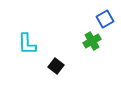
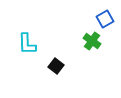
green cross: rotated 24 degrees counterclockwise
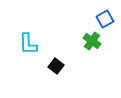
cyan L-shape: moved 1 px right
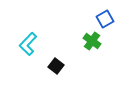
cyan L-shape: rotated 45 degrees clockwise
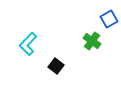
blue square: moved 4 px right
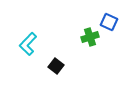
blue square: moved 3 px down; rotated 36 degrees counterclockwise
green cross: moved 2 px left, 4 px up; rotated 36 degrees clockwise
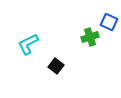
cyan L-shape: rotated 20 degrees clockwise
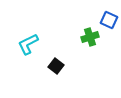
blue square: moved 2 px up
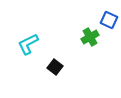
green cross: rotated 12 degrees counterclockwise
black square: moved 1 px left, 1 px down
